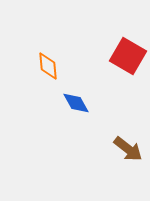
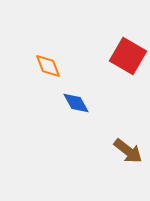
orange diamond: rotated 16 degrees counterclockwise
brown arrow: moved 2 px down
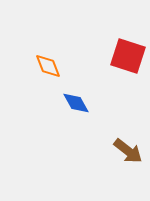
red square: rotated 12 degrees counterclockwise
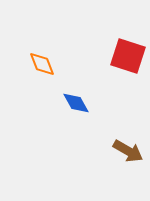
orange diamond: moved 6 px left, 2 px up
brown arrow: rotated 8 degrees counterclockwise
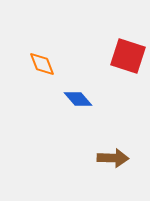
blue diamond: moved 2 px right, 4 px up; rotated 12 degrees counterclockwise
brown arrow: moved 15 px left, 7 px down; rotated 28 degrees counterclockwise
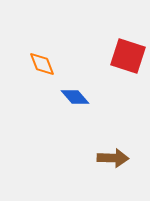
blue diamond: moved 3 px left, 2 px up
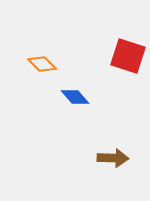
orange diamond: rotated 24 degrees counterclockwise
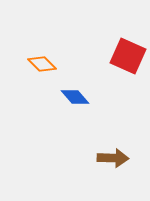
red square: rotated 6 degrees clockwise
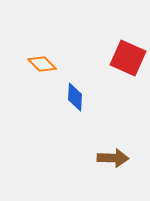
red square: moved 2 px down
blue diamond: rotated 44 degrees clockwise
